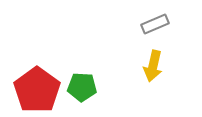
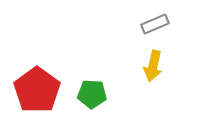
green pentagon: moved 10 px right, 7 px down
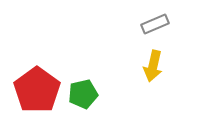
green pentagon: moved 9 px left; rotated 16 degrees counterclockwise
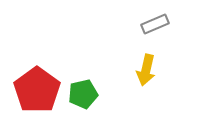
yellow arrow: moved 7 px left, 4 px down
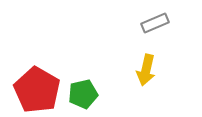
gray rectangle: moved 1 px up
red pentagon: rotated 6 degrees counterclockwise
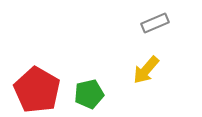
yellow arrow: rotated 28 degrees clockwise
green pentagon: moved 6 px right
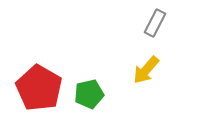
gray rectangle: rotated 40 degrees counterclockwise
red pentagon: moved 2 px right, 2 px up
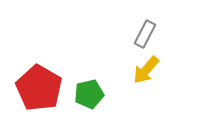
gray rectangle: moved 10 px left, 11 px down
